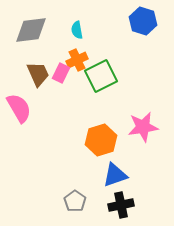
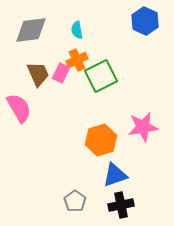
blue hexagon: moved 2 px right; rotated 8 degrees clockwise
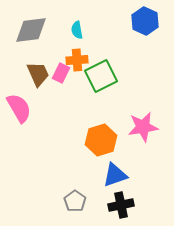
orange cross: rotated 20 degrees clockwise
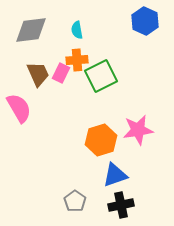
pink star: moved 5 px left, 3 px down
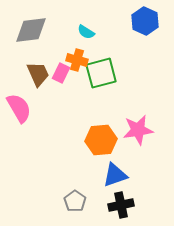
cyan semicircle: moved 9 px right, 2 px down; rotated 48 degrees counterclockwise
orange cross: rotated 20 degrees clockwise
green square: moved 3 px up; rotated 12 degrees clockwise
orange hexagon: rotated 12 degrees clockwise
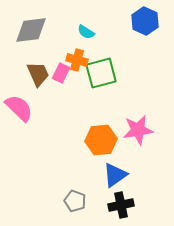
pink semicircle: rotated 16 degrees counterclockwise
blue triangle: rotated 16 degrees counterclockwise
gray pentagon: rotated 15 degrees counterclockwise
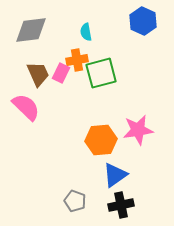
blue hexagon: moved 2 px left
cyan semicircle: rotated 48 degrees clockwise
orange cross: rotated 25 degrees counterclockwise
pink semicircle: moved 7 px right, 1 px up
